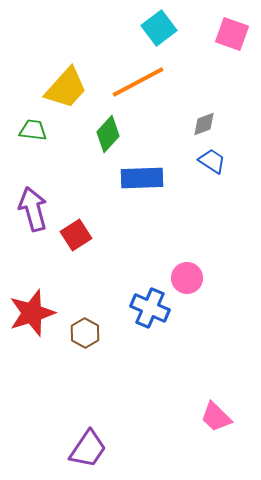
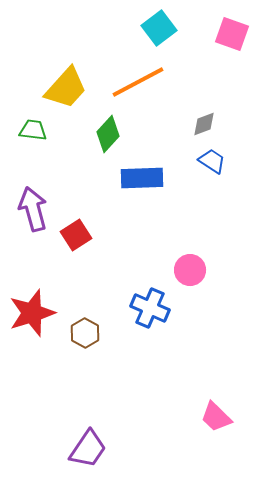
pink circle: moved 3 px right, 8 px up
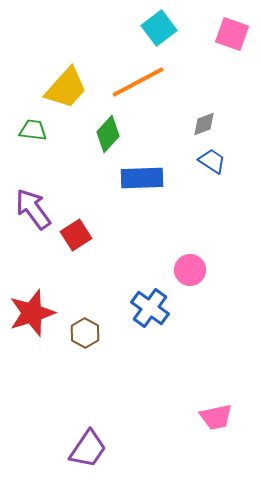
purple arrow: rotated 21 degrees counterclockwise
blue cross: rotated 12 degrees clockwise
pink trapezoid: rotated 56 degrees counterclockwise
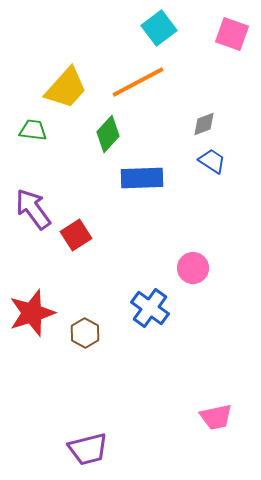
pink circle: moved 3 px right, 2 px up
purple trapezoid: rotated 42 degrees clockwise
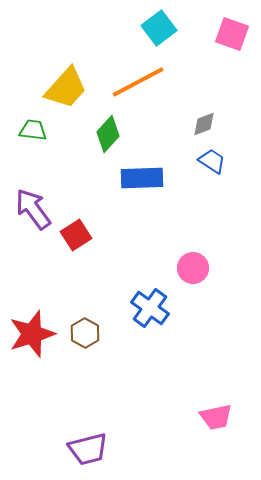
red star: moved 21 px down
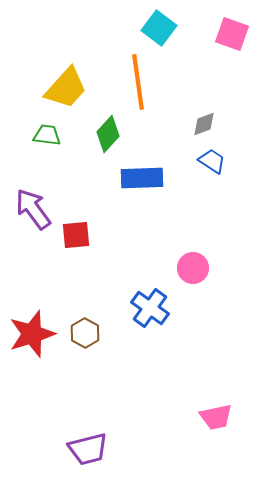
cyan square: rotated 16 degrees counterclockwise
orange line: rotated 70 degrees counterclockwise
green trapezoid: moved 14 px right, 5 px down
red square: rotated 28 degrees clockwise
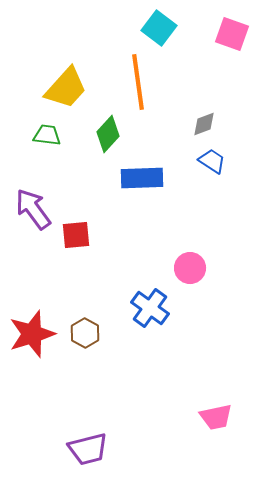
pink circle: moved 3 px left
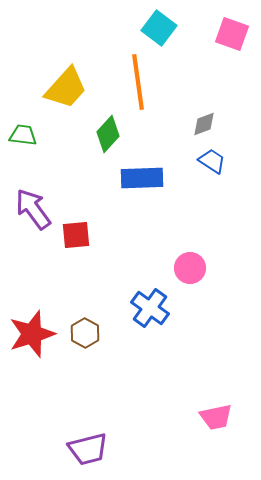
green trapezoid: moved 24 px left
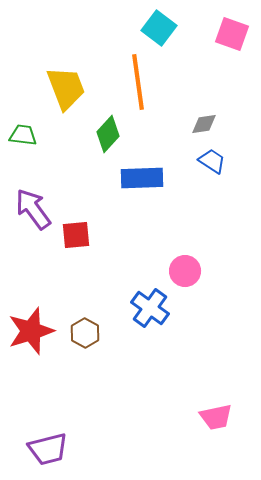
yellow trapezoid: rotated 63 degrees counterclockwise
gray diamond: rotated 12 degrees clockwise
pink circle: moved 5 px left, 3 px down
red star: moved 1 px left, 3 px up
purple trapezoid: moved 40 px left
